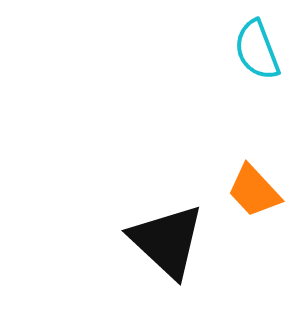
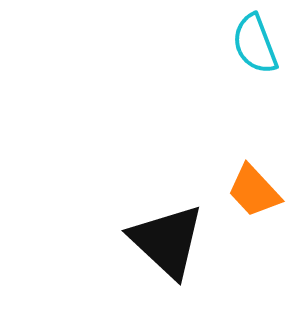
cyan semicircle: moved 2 px left, 6 px up
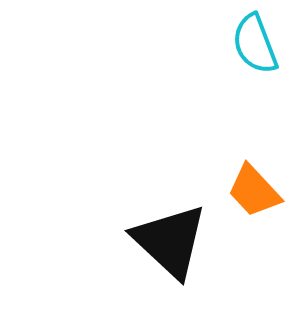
black triangle: moved 3 px right
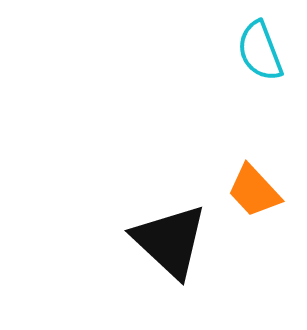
cyan semicircle: moved 5 px right, 7 px down
